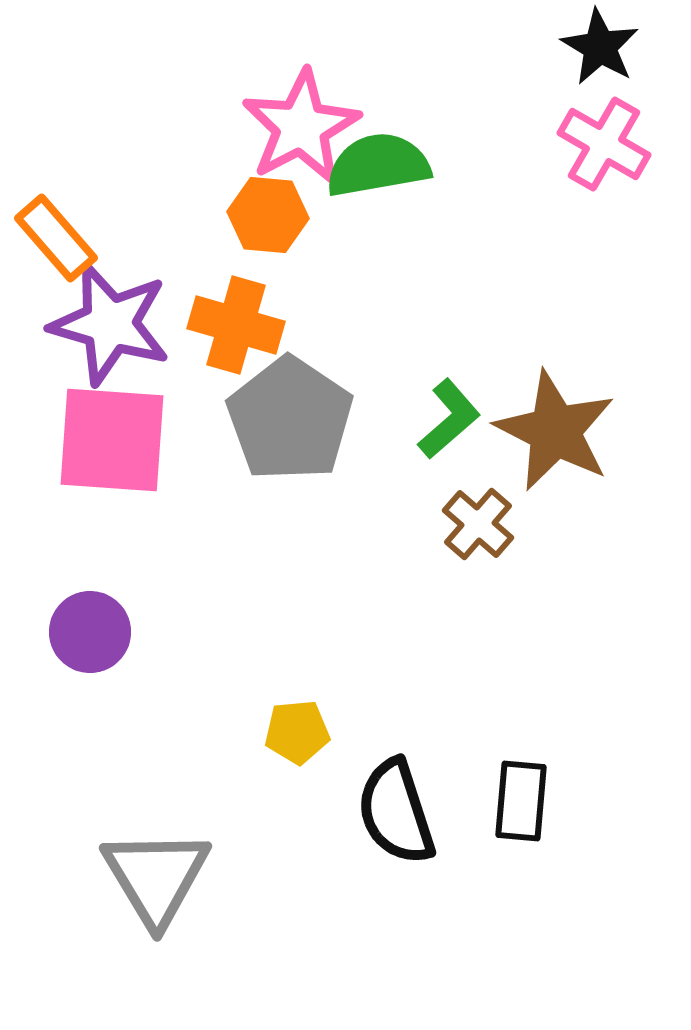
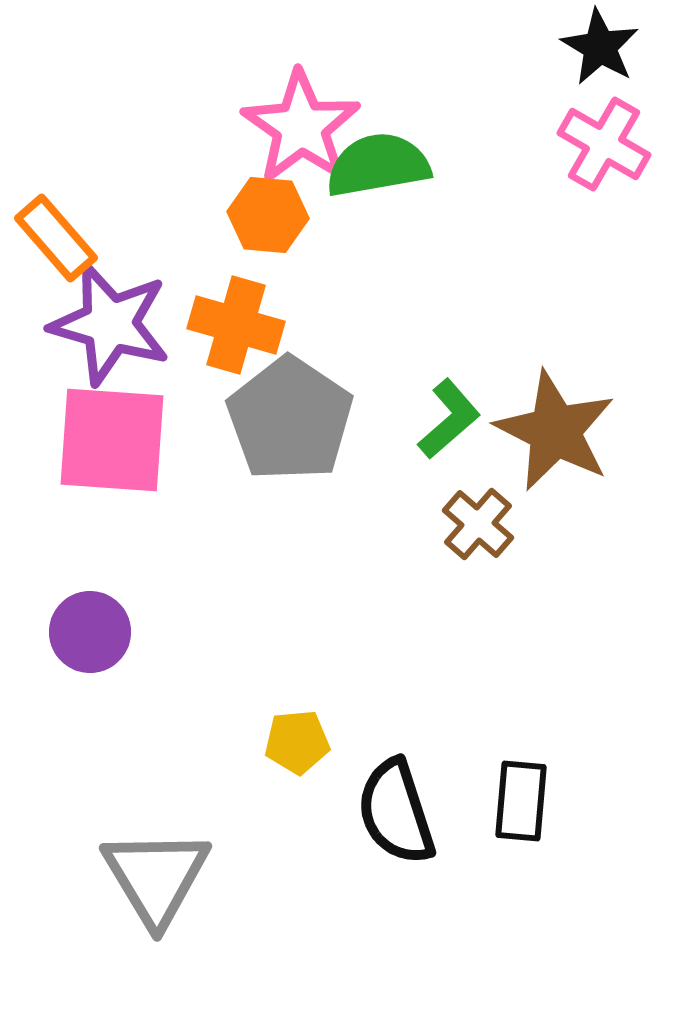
pink star: rotated 9 degrees counterclockwise
yellow pentagon: moved 10 px down
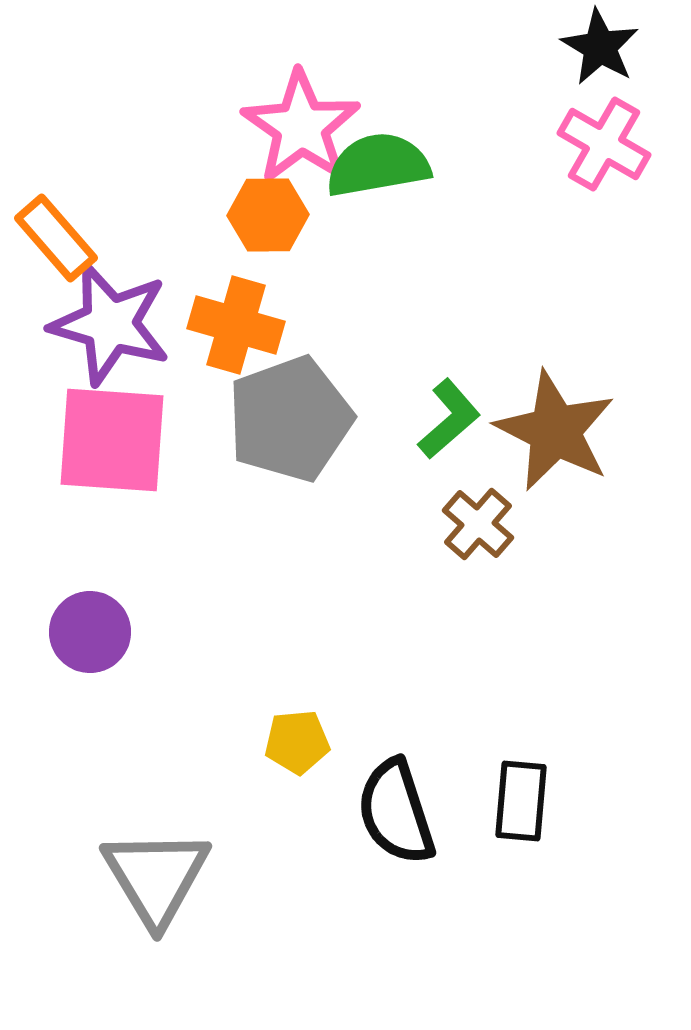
orange hexagon: rotated 6 degrees counterclockwise
gray pentagon: rotated 18 degrees clockwise
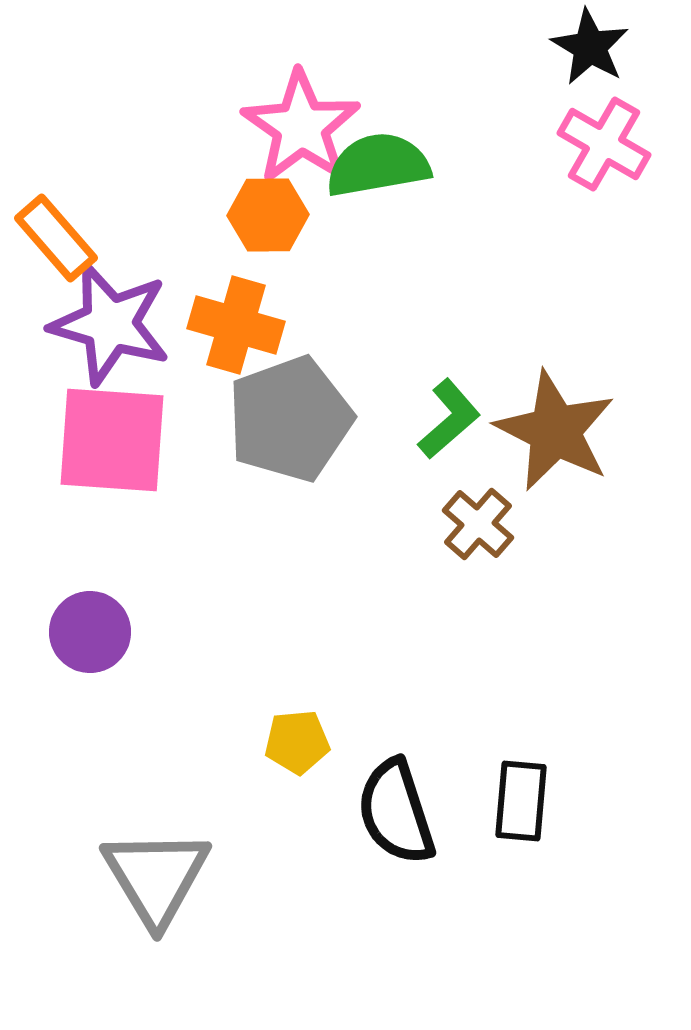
black star: moved 10 px left
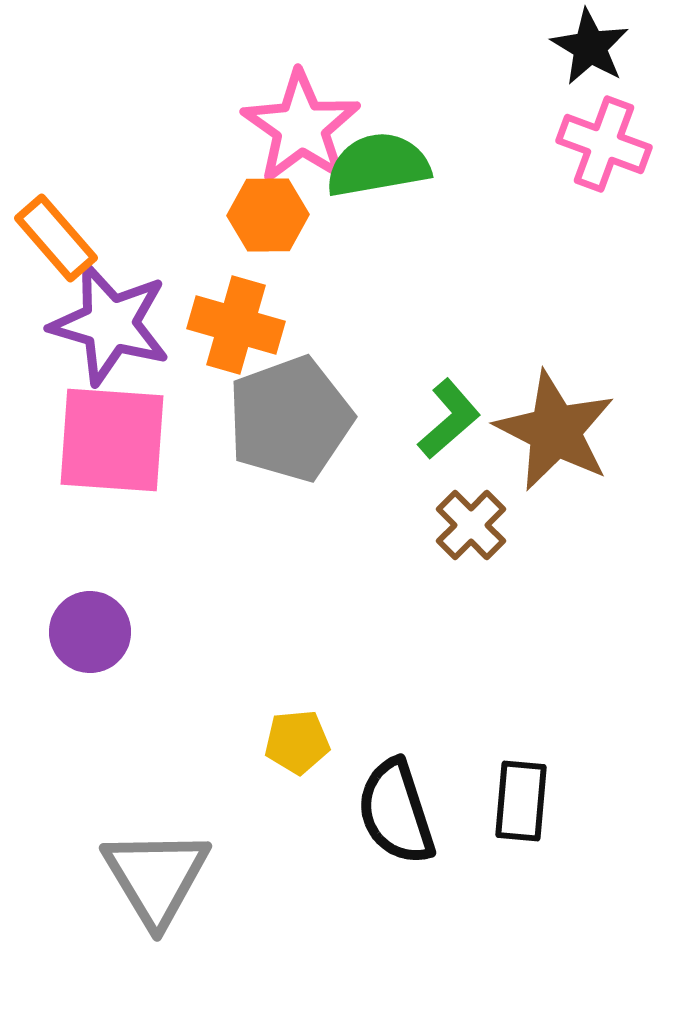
pink cross: rotated 10 degrees counterclockwise
brown cross: moved 7 px left, 1 px down; rotated 4 degrees clockwise
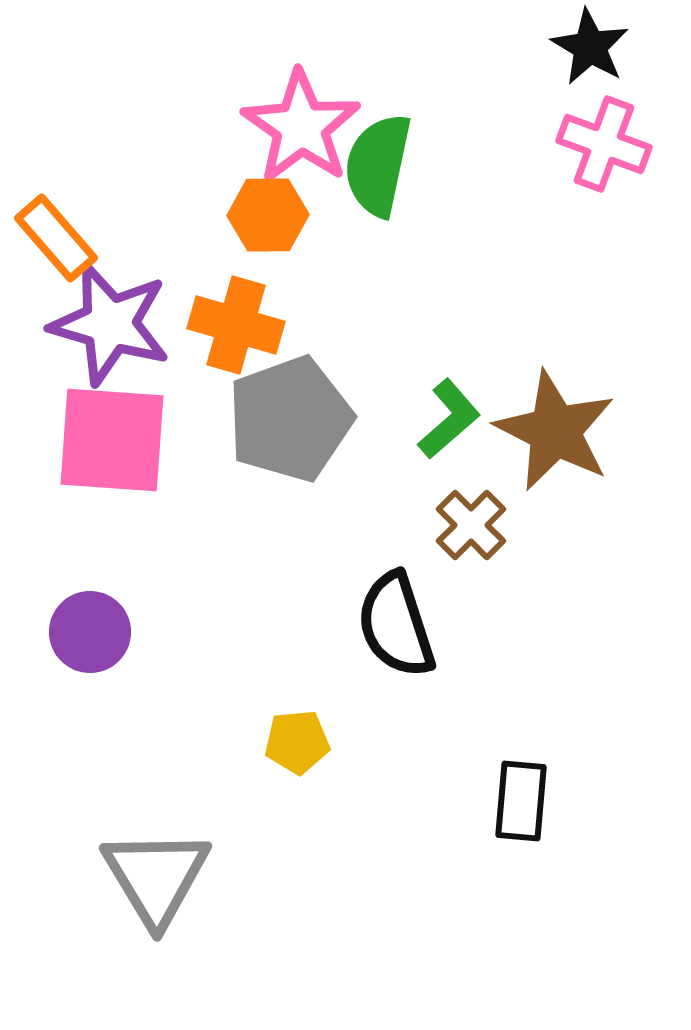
green semicircle: rotated 68 degrees counterclockwise
black semicircle: moved 187 px up
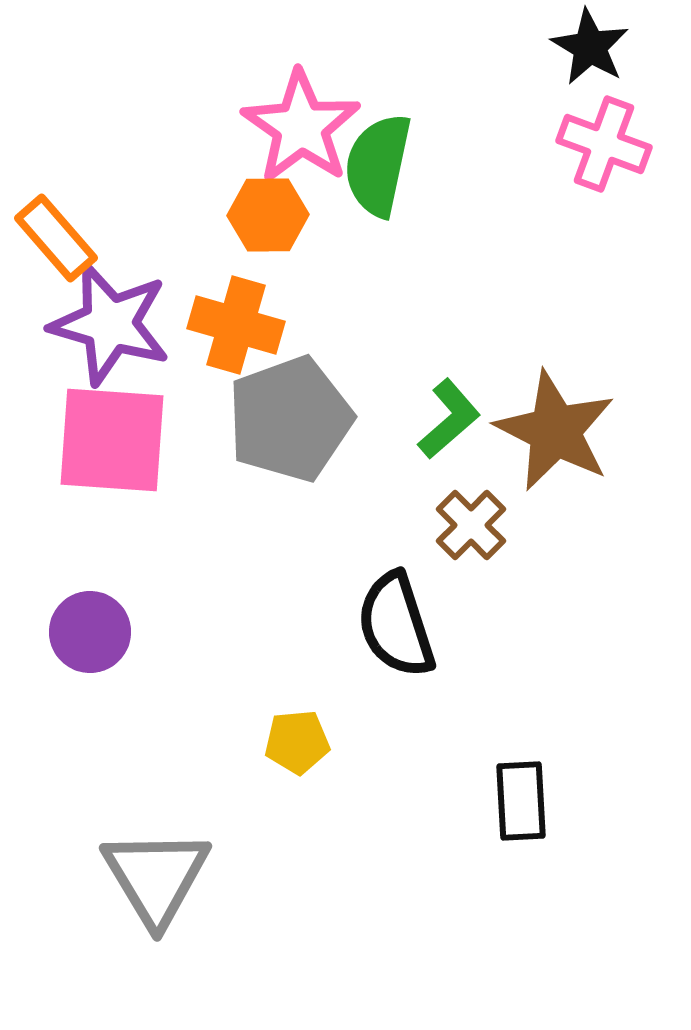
black rectangle: rotated 8 degrees counterclockwise
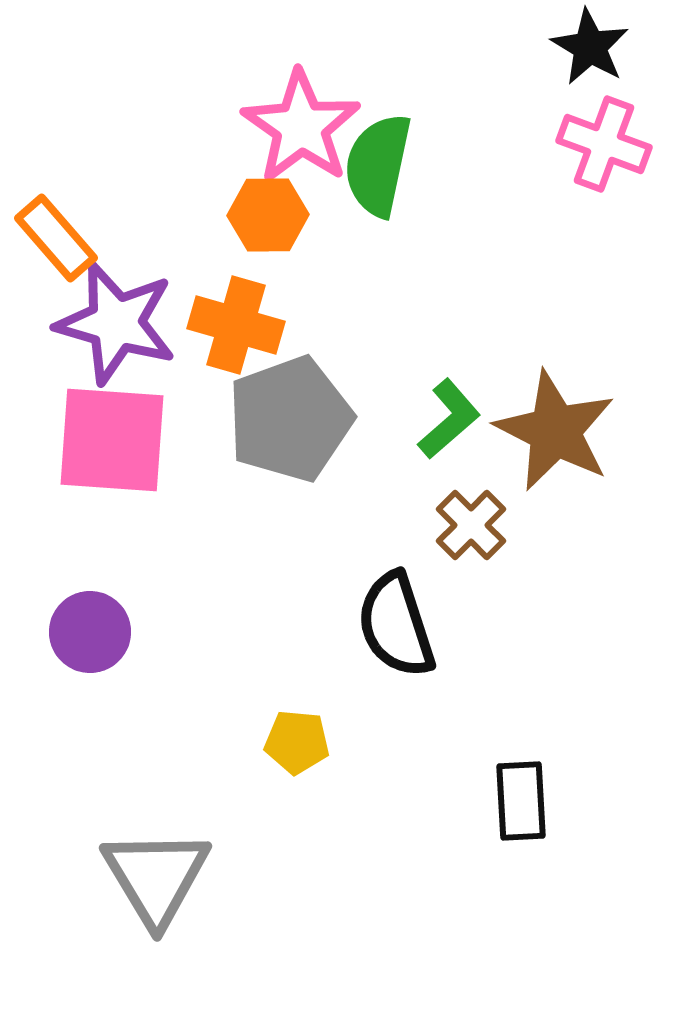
purple star: moved 6 px right, 1 px up
yellow pentagon: rotated 10 degrees clockwise
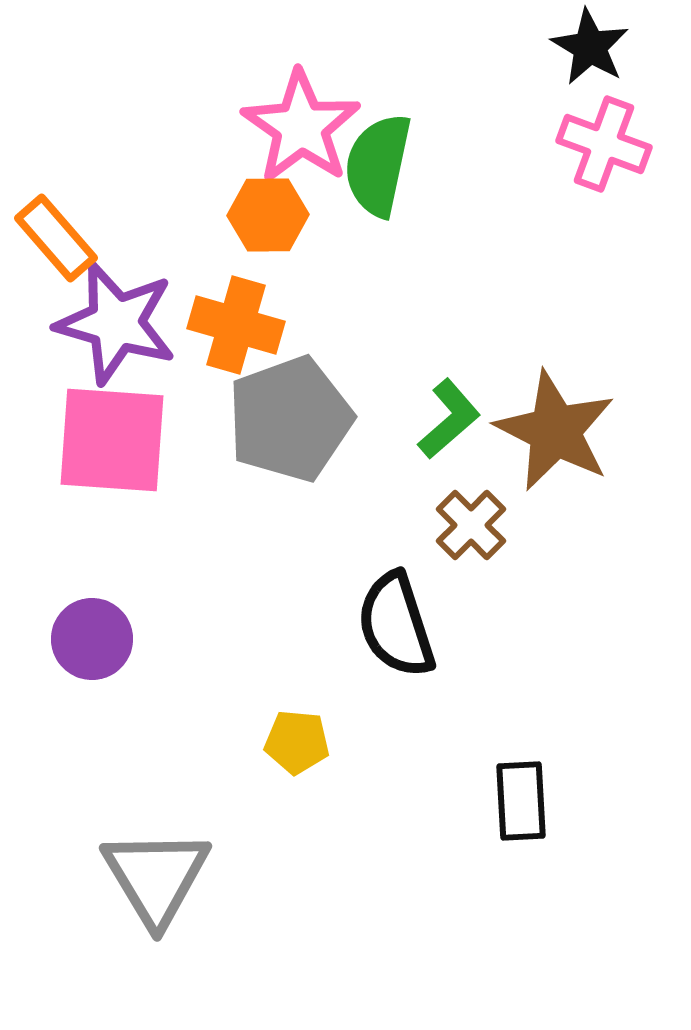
purple circle: moved 2 px right, 7 px down
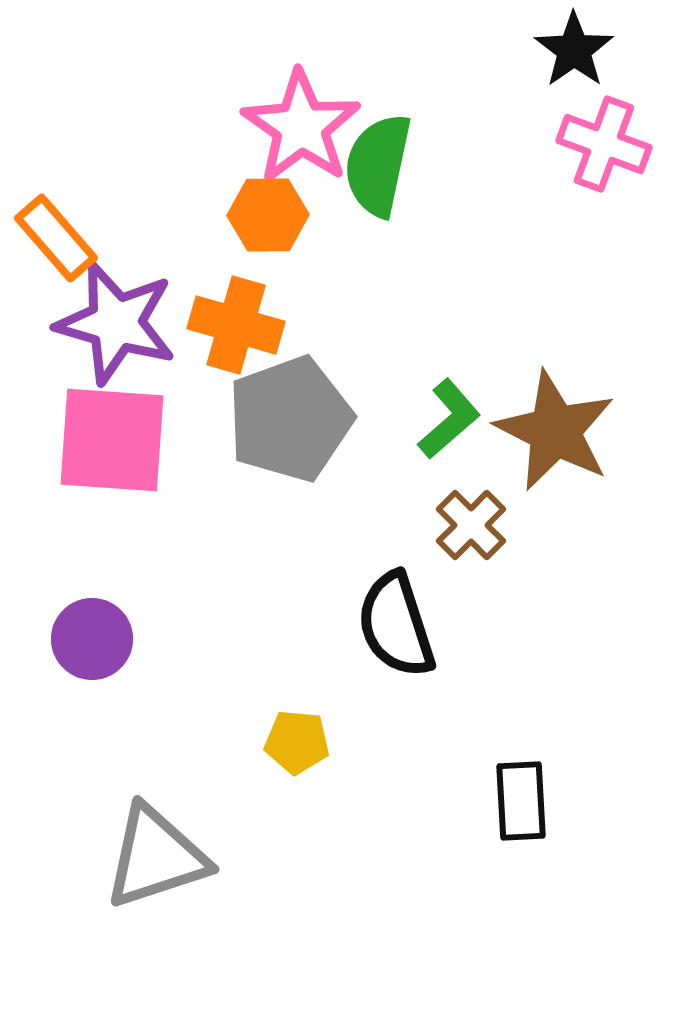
black star: moved 16 px left, 3 px down; rotated 6 degrees clockwise
gray triangle: moved 20 px up; rotated 43 degrees clockwise
